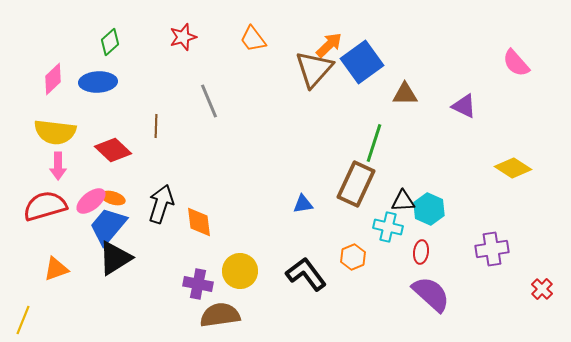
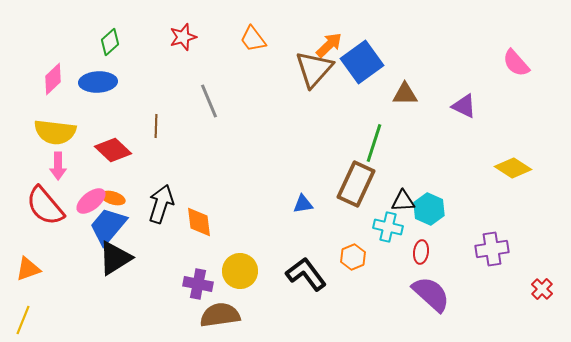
red semicircle at (45, 206): rotated 114 degrees counterclockwise
orange triangle at (56, 269): moved 28 px left
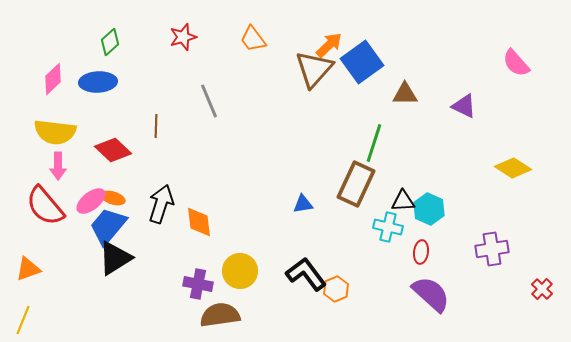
orange hexagon at (353, 257): moved 17 px left, 32 px down
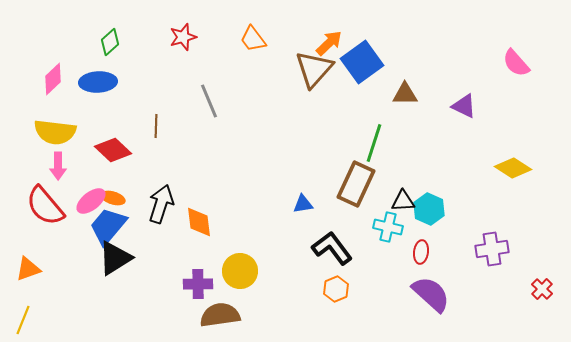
orange arrow at (329, 45): moved 2 px up
black L-shape at (306, 274): moved 26 px right, 26 px up
purple cross at (198, 284): rotated 12 degrees counterclockwise
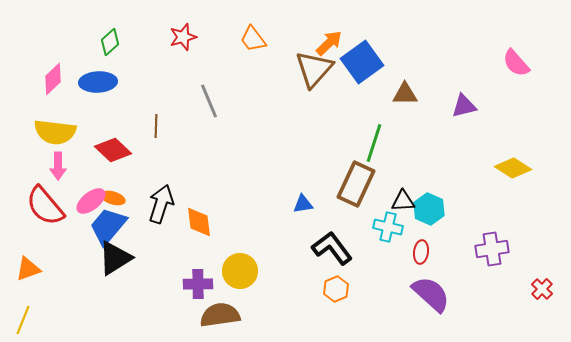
purple triangle at (464, 106): rotated 40 degrees counterclockwise
